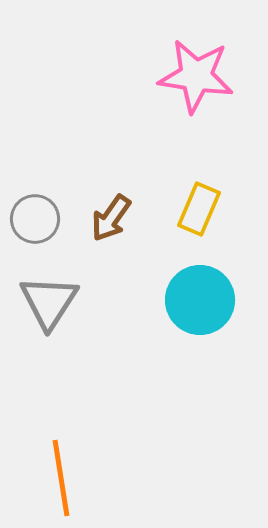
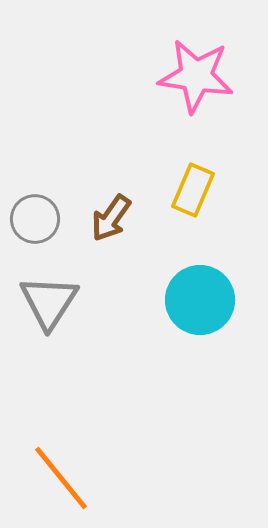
yellow rectangle: moved 6 px left, 19 px up
orange line: rotated 30 degrees counterclockwise
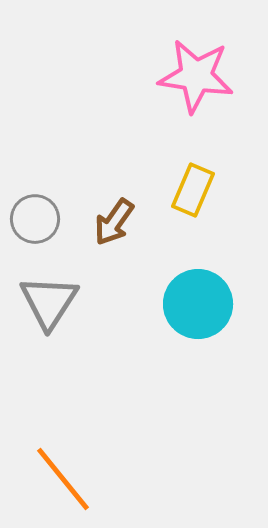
brown arrow: moved 3 px right, 4 px down
cyan circle: moved 2 px left, 4 px down
orange line: moved 2 px right, 1 px down
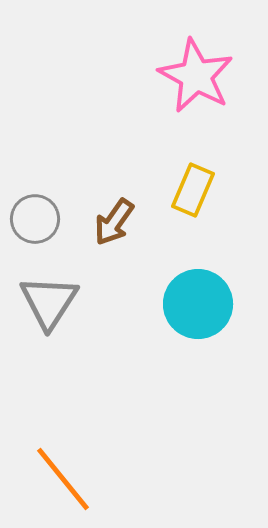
pink star: rotated 20 degrees clockwise
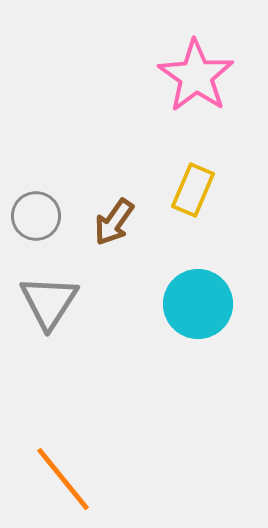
pink star: rotated 6 degrees clockwise
gray circle: moved 1 px right, 3 px up
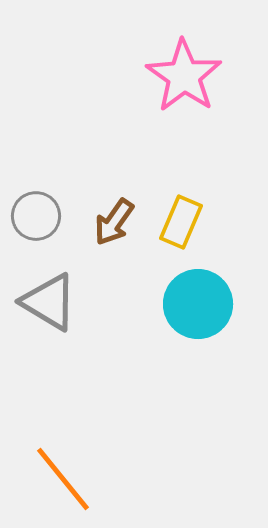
pink star: moved 12 px left
yellow rectangle: moved 12 px left, 32 px down
gray triangle: rotated 32 degrees counterclockwise
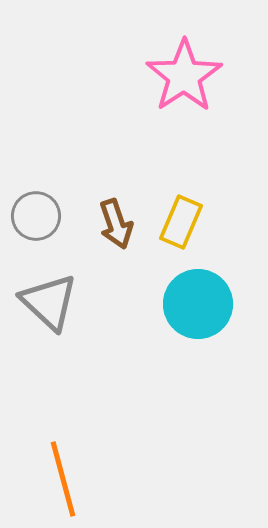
pink star: rotated 4 degrees clockwise
brown arrow: moved 2 px right, 2 px down; rotated 54 degrees counterclockwise
gray triangle: rotated 12 degrees clockwise
orange line: rotated 24 degrees clockwise
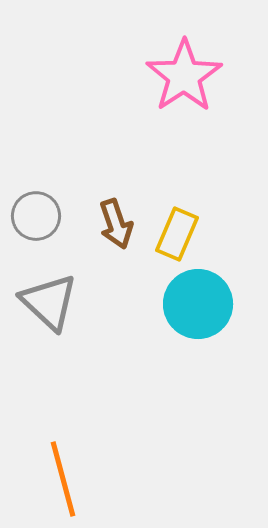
yellow rectangle: moved 4 px left, 12 px down
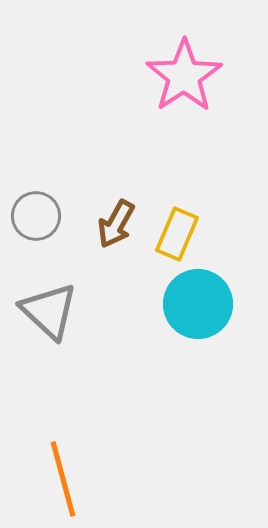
brown arrow: rotated 48 degrees clockwise
gray triangle: moved 9 px down
